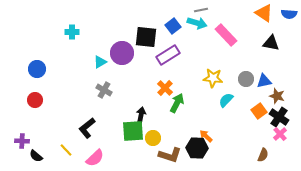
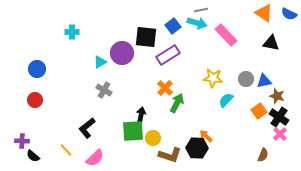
blue semicircle: rotated 21 degrees clockwise
black semicircle: moved 3 px left
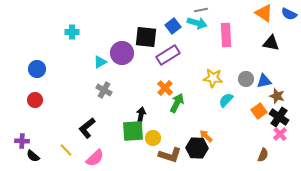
pink rectangle: rotated 40 degrees clockwise
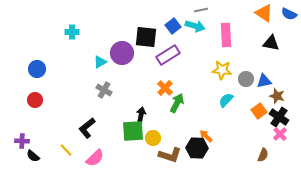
cyan arrow: moved 2 px left, 3 px down
yellow star: moved 9 px right, 8 px up
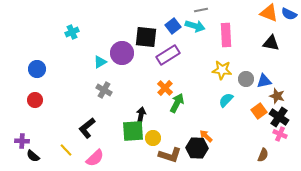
orange triangle: moved 5 px right; rotated 12 degrees counterclockwise
cyan cross: rotated 24 degrees counterclockwise
pink cross: rotated 24 degrees counterclockwise
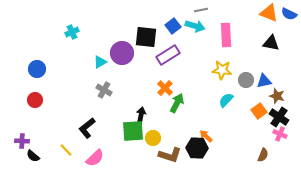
gray circle: moved 1 px down
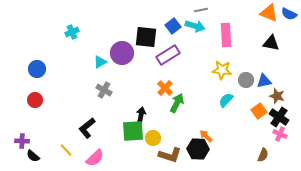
black hexagon: moved 1 px right, 1 px down
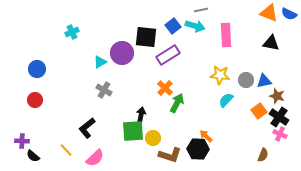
yellow star: moved 2 px left, 5 px down
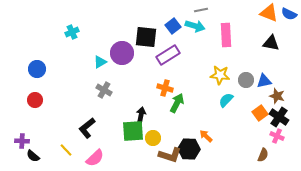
orange cross: rotated 28 degrees counterclockwise
orange square: moved 1 px right, 2 px down
pink cross: moved 3 px left, 2 px down
black hexagon: moved 9 px left
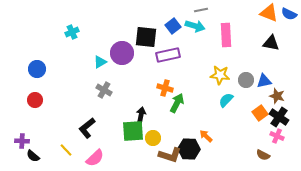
purple rectangle: rotated 20 degrees clockwise
brown semicircle: rotated 96 degrees clockwise
